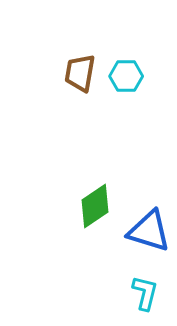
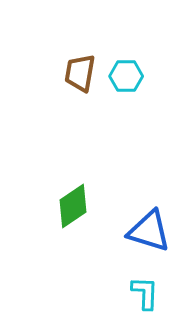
green diamond: moved 22 px left
cyan L-shape: rotated 12 degrees counterclockwise
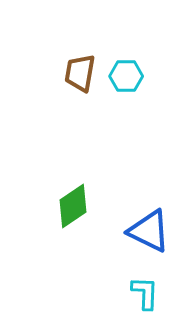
blue triangle: rotated 9 degrees clockwise
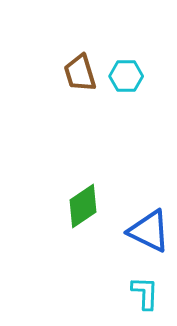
brown trapezoid: rotated 27 degrees counterclockwise
green diamond: moved 10 px right
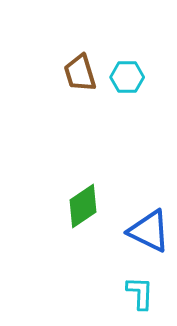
cyan hexagon: moved 1 px right, 1 px down
cyan L-shape: moved 5 px left
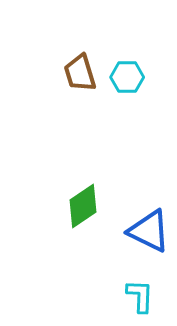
cyan L-shape: moved 3 px down
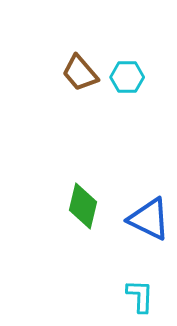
brown trapezoid: rotated 24 degrees counterclockwise
green diamond: rotated 42 degrees counterclockwise
blue triangle: moved 12 px up
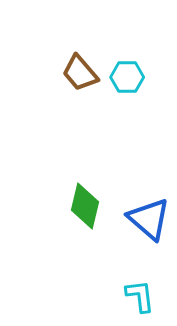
green diamond: moved 2 px right
blue triangle: rotated 15 degrees clockwise
cyan L-shape: rotated 9 degrees counterclockwise
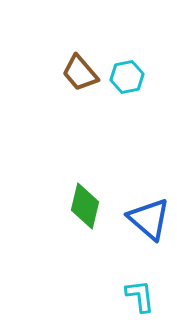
cyan hexagon: rotated 12 degrees counterclockwise
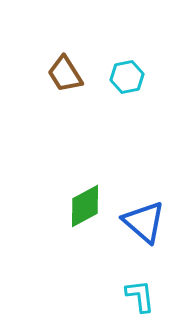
brown trapezoid: moved 15 px left, 1 px down; rotated 9 degrees clockwise
green diamond: rotated 48 degrees clockwise
blue triangle: moved 5 px left, 3 px down
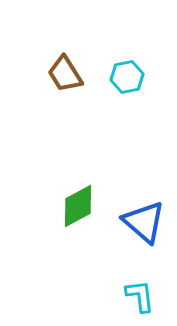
green diamond: moved 7 px left
